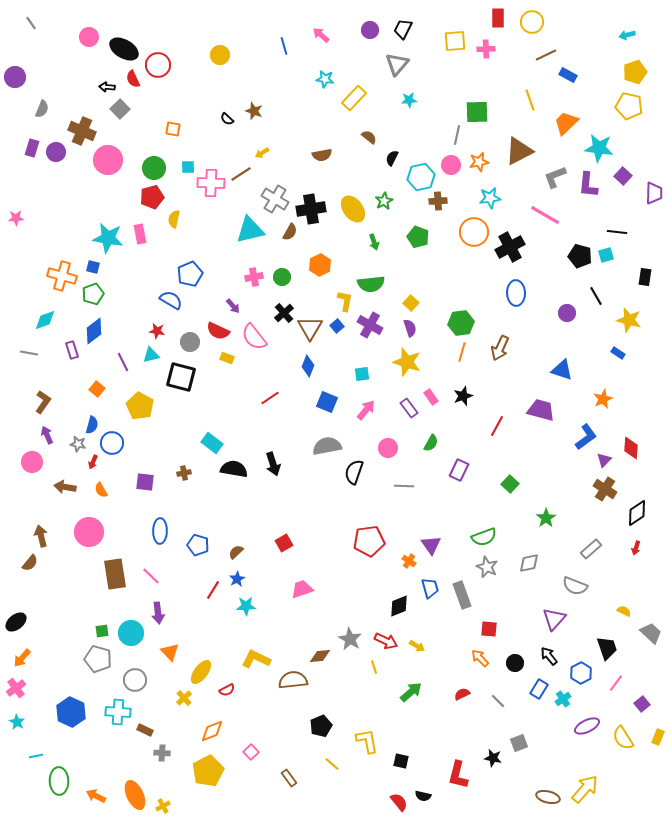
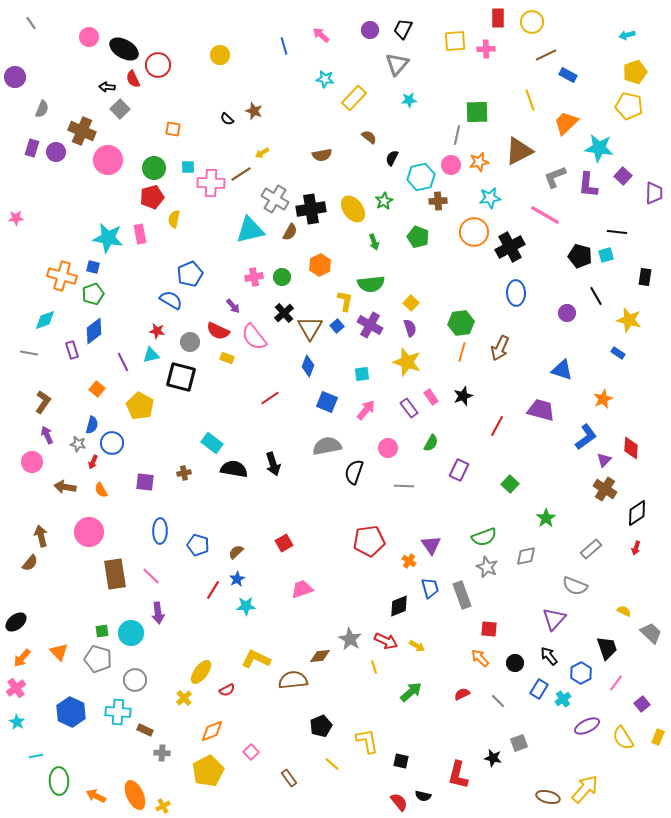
gray diamond at (529, 563): moved 3 px left, 7 px up
orange triangle at (170, 652): moved 111 px left
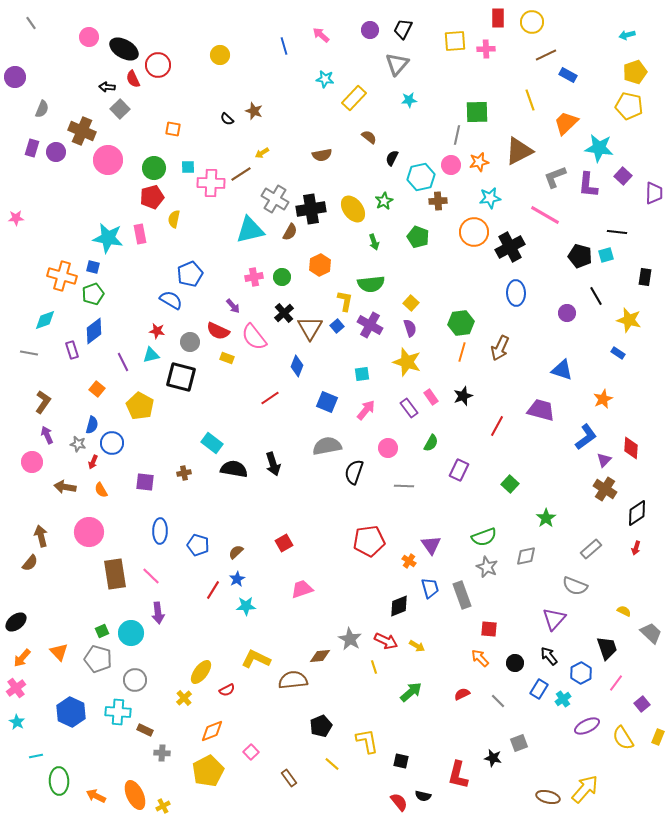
blue diamond at (308, 366): moved 11 px left
green square at (102, 631): rotated 16 degrees counterclockwise
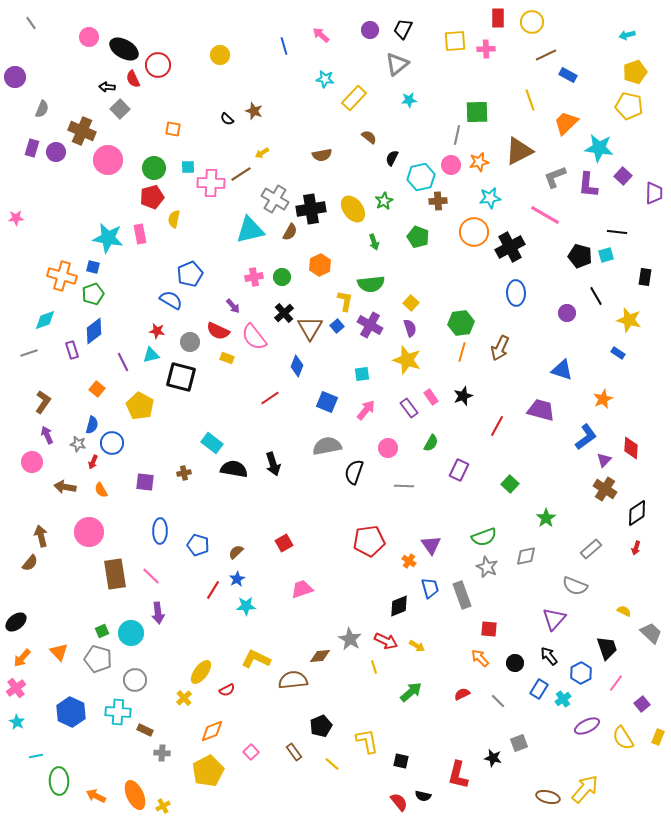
gray triangle at (397, 64): rotated 10 degrees clockwise
gray line at (29, 353): rotated 30 degrees counterclockwise
yellow star at (407, 362): moved 2 px up
brown rectangle at (289, 778): moved 5 px right, 26 px up
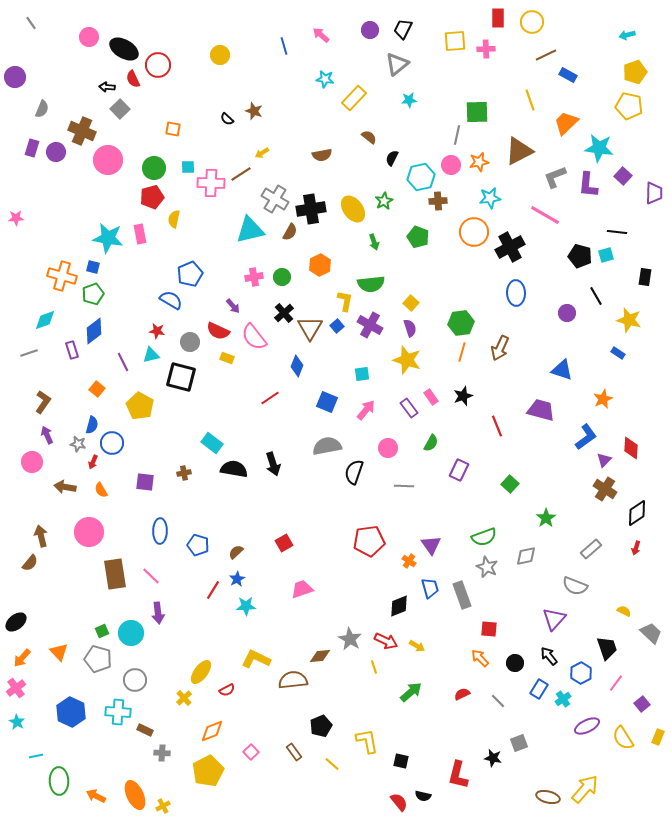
red line at (497, 426): rotated 50 degrees counterclockwise
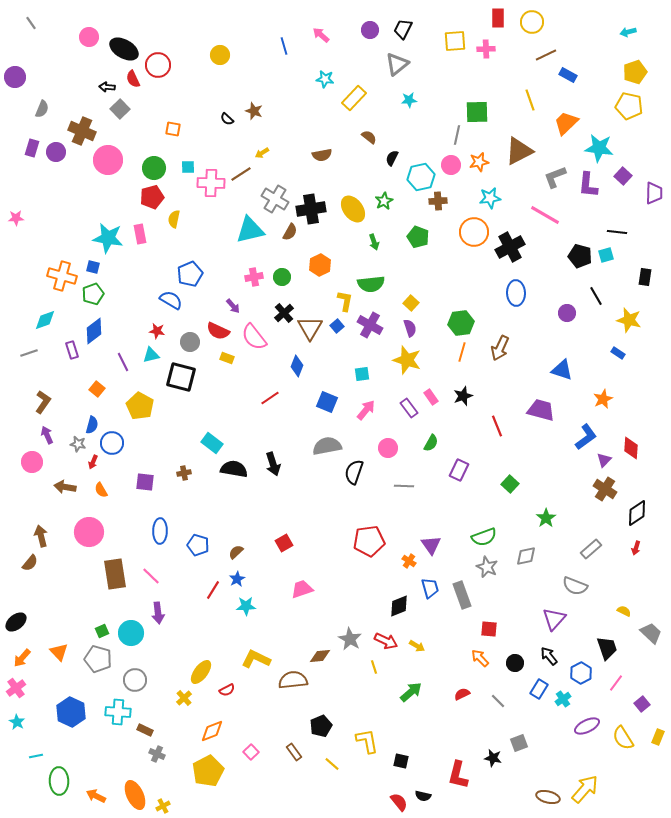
cyan arrow at (627, 35): moved 1 px right, 3 px up
gray cross at (162, 753): moved 5 px left, 1 px down; rotated 21 degrees clockwise
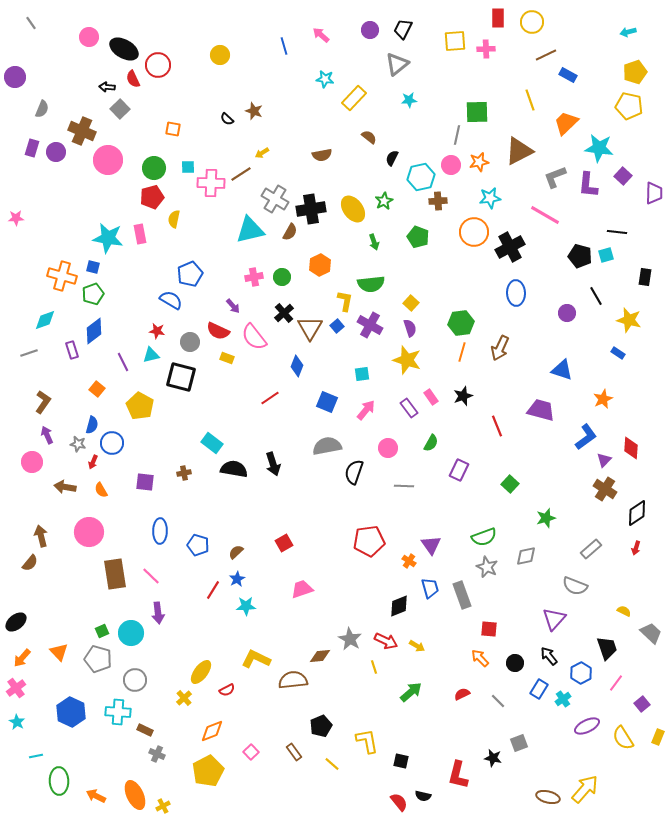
green star at (546, 518): rotated 18 degrees clockwise
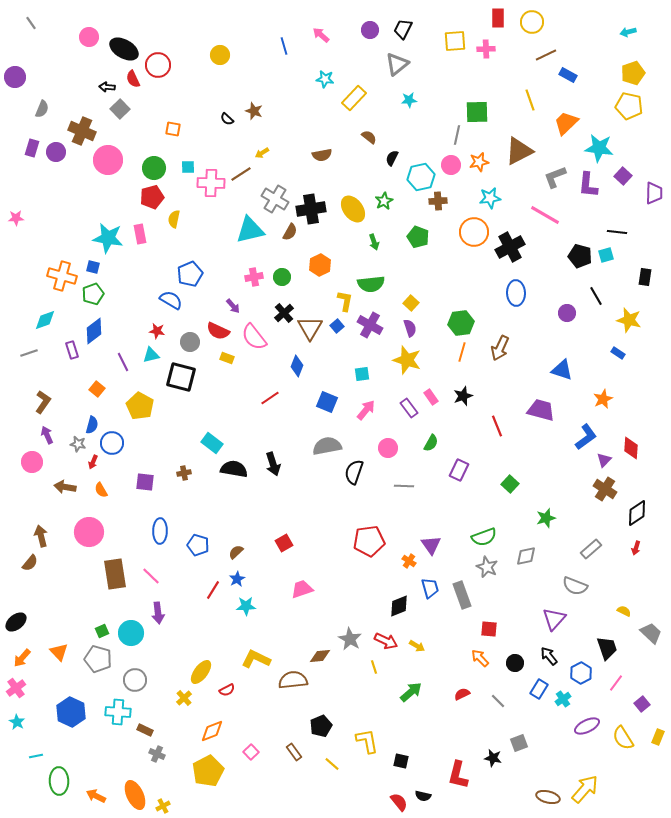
yellow pentagon at (635, 72): moved 2 px left, 1 px down
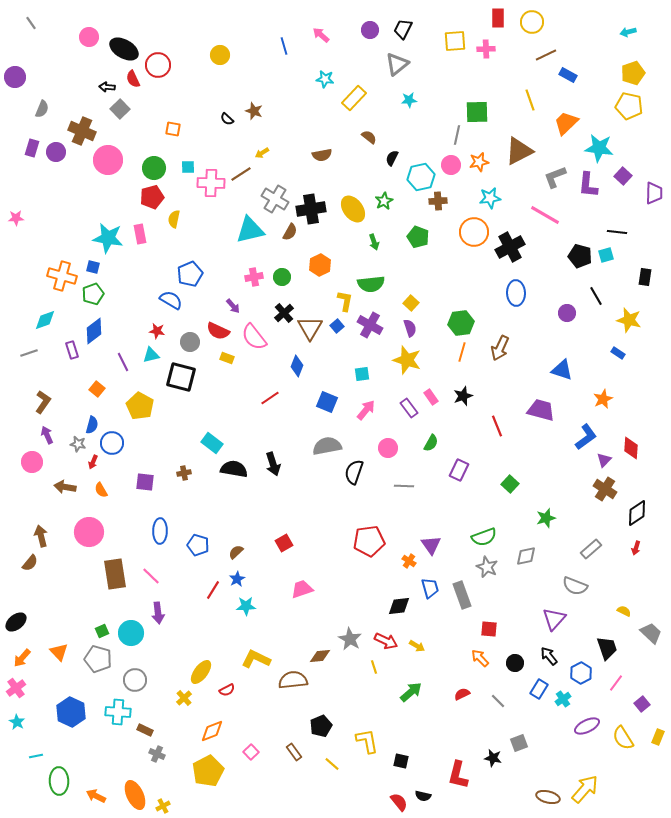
black diamond at (399, 606): rotated 15 degrees clockwise
